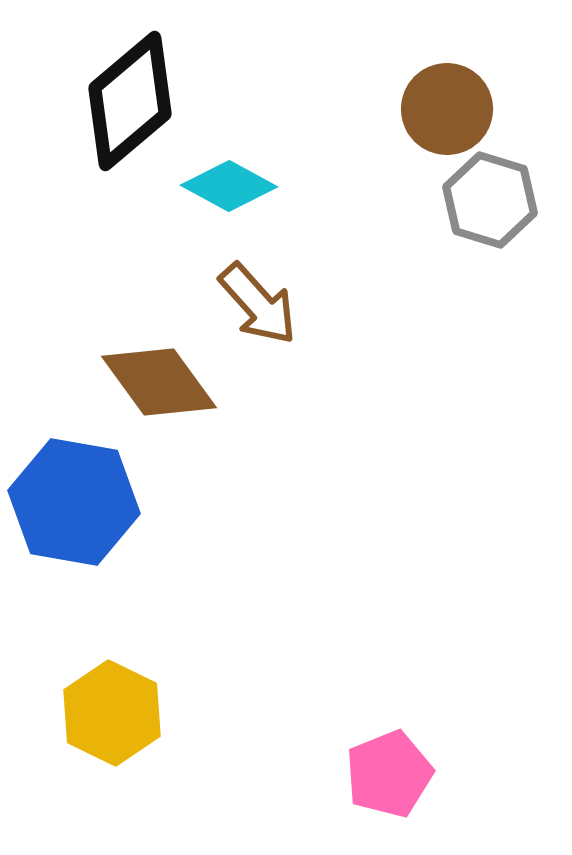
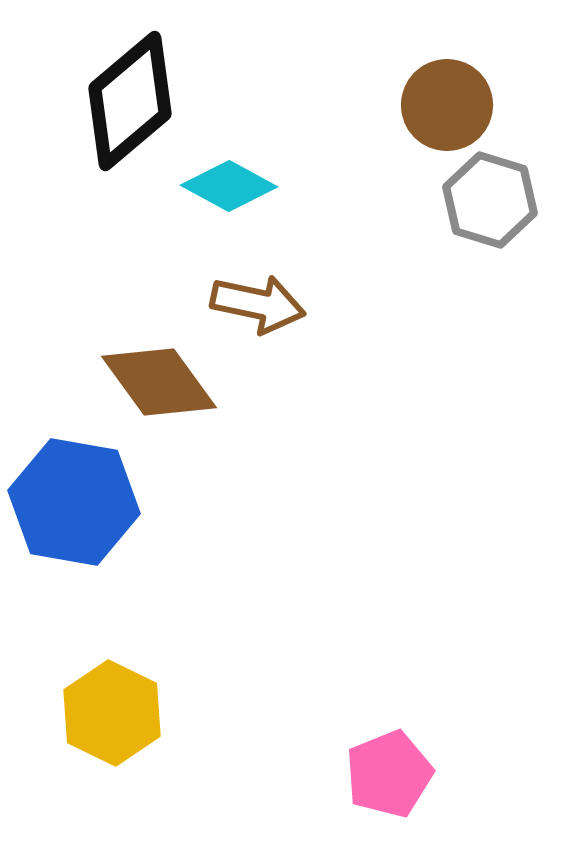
brown circle: moved 4 px up
brown arrow: rotated 36 degrees counterclockwise
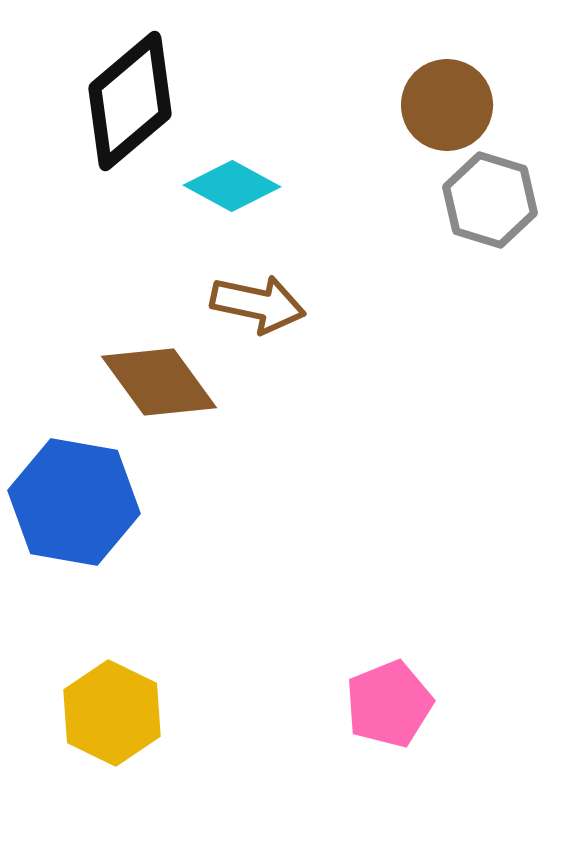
cyan diamond: moved 3 px right
pink pentagon: moved 70 px up
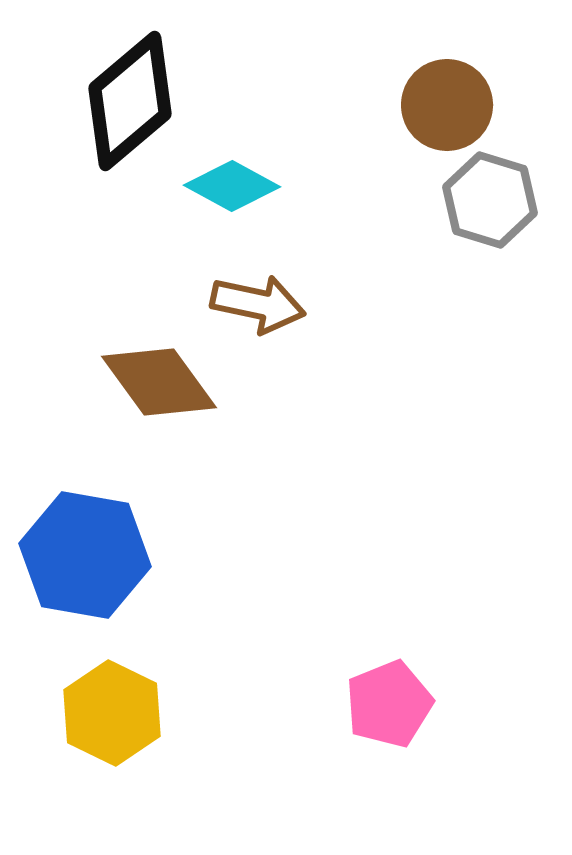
blue hexagon: moved 11 px right, 53 px down
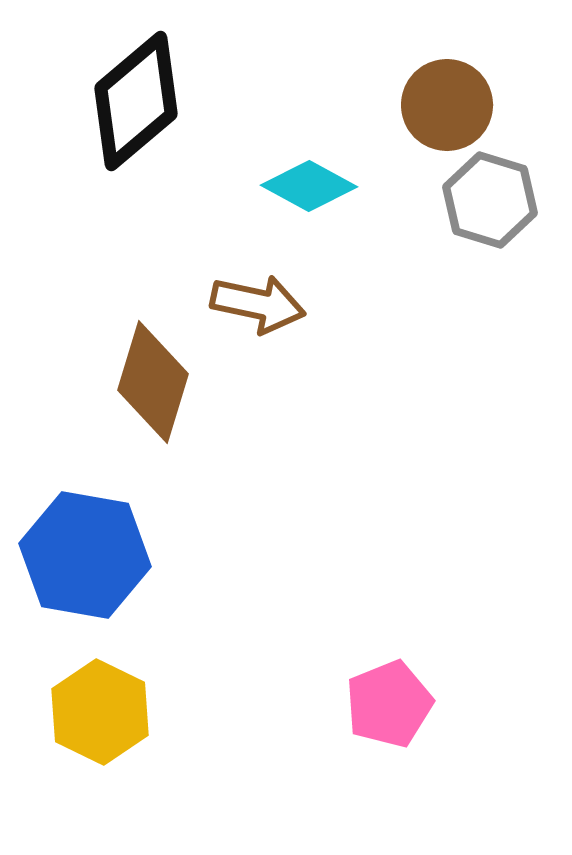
black diamond: moved 6 px right
cyan diamond: moved 77 px right
brown diamond: moved 6 px left; rotated 53 degrees clockwise
yellow hexagon: moved 12 px left, 1 px up
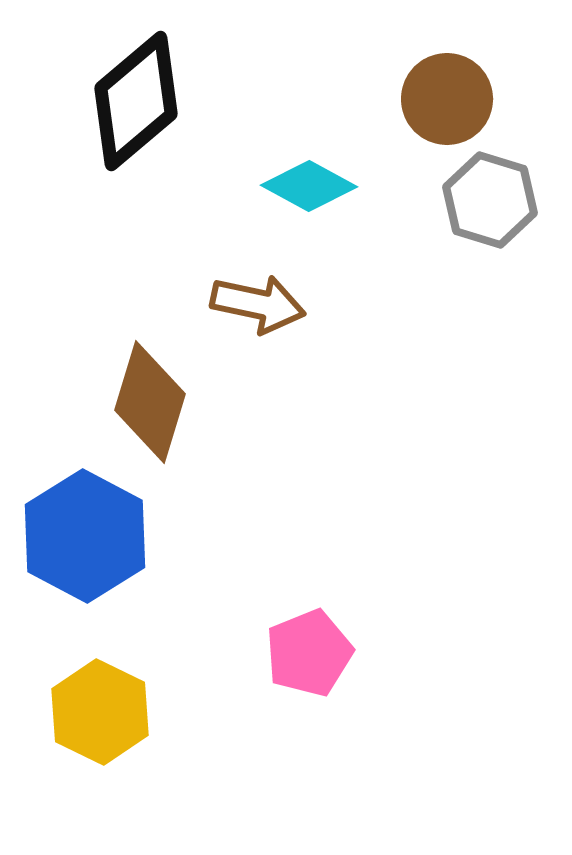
brown circle: moved 6 px up
brown diamond: moved 3 px left, 20 px down
blue hexagon: moved 19 px up; rotated 18 degrees clockwise
pink pentagon: moved 80 px left, 51 px up
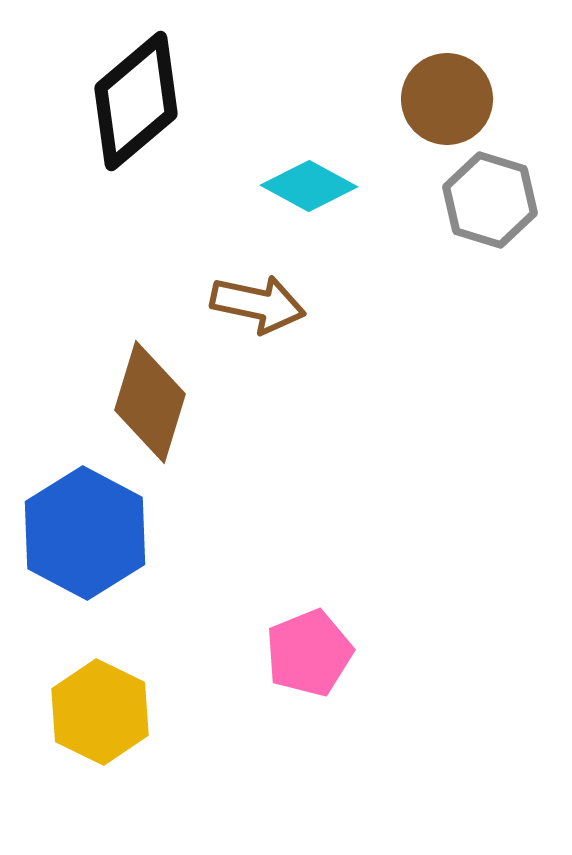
blue hexagon: moved 3 px up
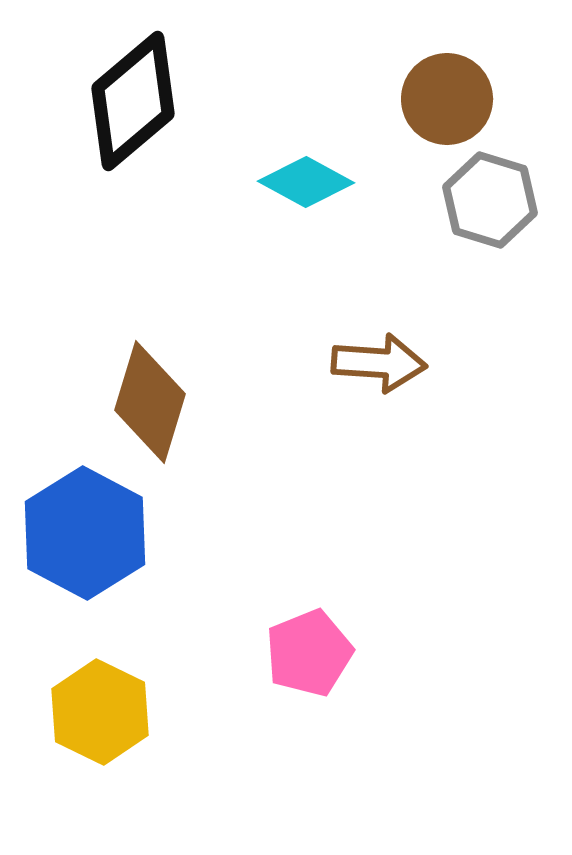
black diamond: moved 3 px left
cyan diamond: moved 3 px left, 4 px up
brown arrow: moved 121 px right, 59 px down; rotated 8 degrees counterclockwise
